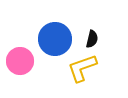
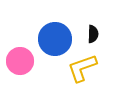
black semicircle: moved 1 px right, 5 px up; rotated 12 degrees counterclockwise
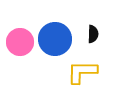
pink circle: moved 19 px up
yellow L-shape: moved 4 px down; rotated 20 degrees clockwise
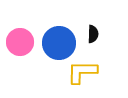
blue circle: moved 4 px right, 4 px down
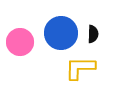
blue circle: moved 2 px right, 10 px up
yellow L-shape: moved 2 px left, 4 px up
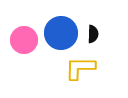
pink circle: moved 4 px right, 2 px up
